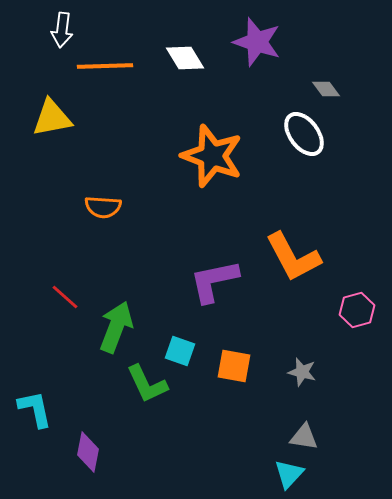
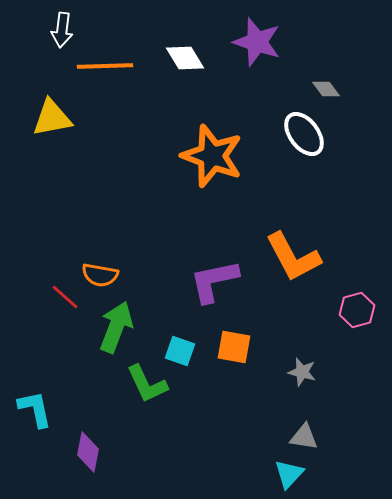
orange semicircle: moved 3 px left, 68 px down; rotated 6 degrees clockwise
orange square: moved 19 px up
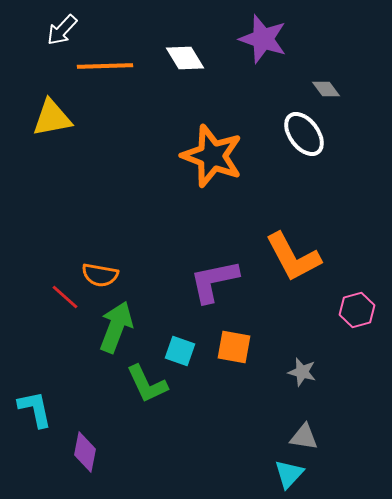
white arrow: rotated 36 degrees clockwise
purple star: moved 6 px right, 3 px up
purple diamond: moved 3 px left
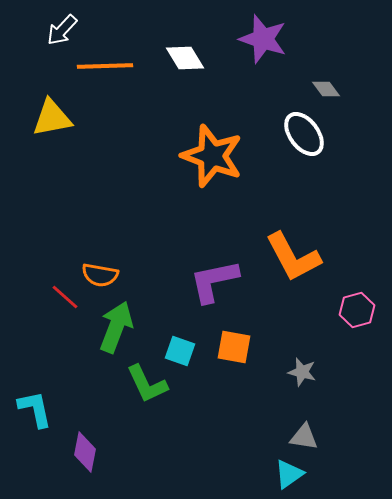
cyan triangle: rotated 12 degrees clockwise
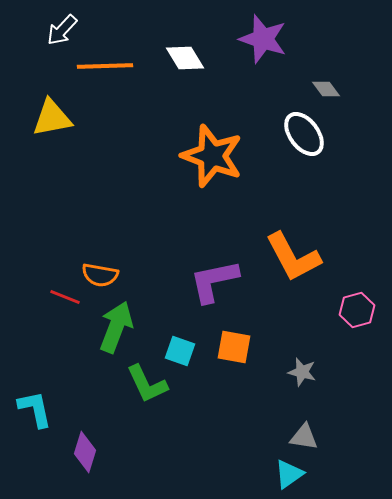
red line: rotated 20 degrees counterclockwise
purple diamond: rotated 6 degrees clockwise
